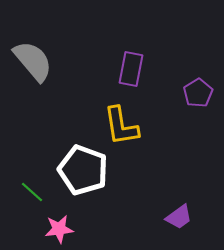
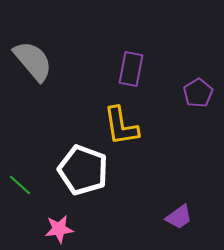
green line: moved 12 px left, 7 px up
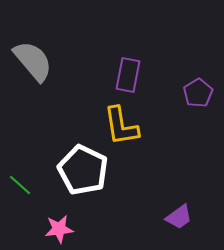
purple rectangle: moved 3 px left, 6 px down
white pentagon: rotated 6 degrees clockwise
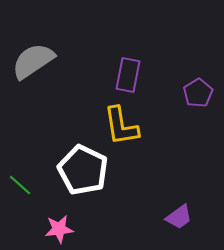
gray semicircle: rotated 84 degrees counterclockwise
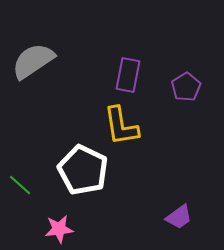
purple pentagon: moved 12 px left, 6 px up
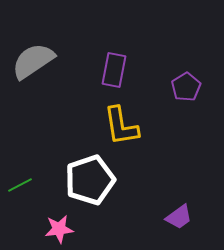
purple rectangle: moved 14 px left, 5 px up
white pentagon: moved 7 px right, 10 px down; rotated 27 degrees clockwise
green line: rotated 70 degrees counterclockwise
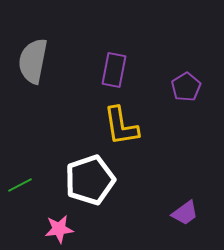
gray semicircle: rotated 45 degrees counterclockwise
purple trapezoid: moved 6 px right, 4 px up
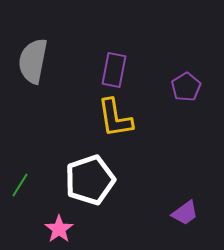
yellow L-shape: moved 6 px left, 8 px up
green line: rotated 30 degrees counterclockwise
pink star: rotated 28 degrees counterclockwise
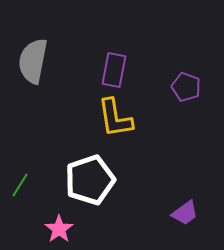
purple pentagon: rotated 20 degrees counterclockwise
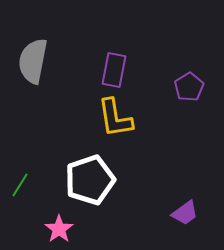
purple pentagon: moved 3 px right; rotated 20 degrees clockwise
